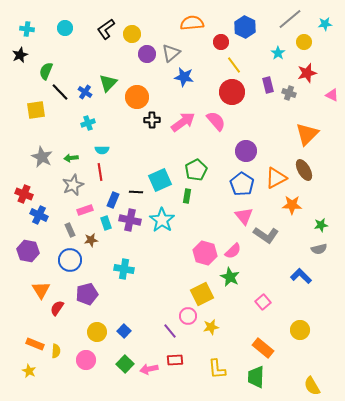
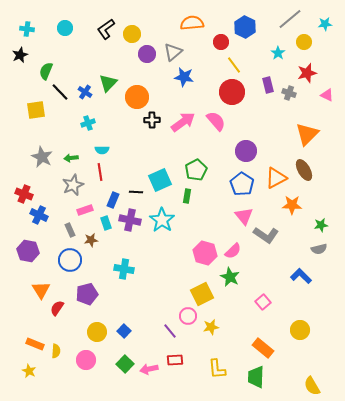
gray triangle at (171, 53): moved 2 px right, 1 px up
pink triangle at (332, 95): moved 5 px left
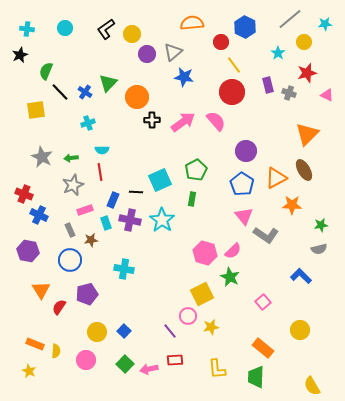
green rectangle at (187, 196): moved 5 px right, 3 px down
red semicircle at (57, 308): moved 2 px right, 1 px up
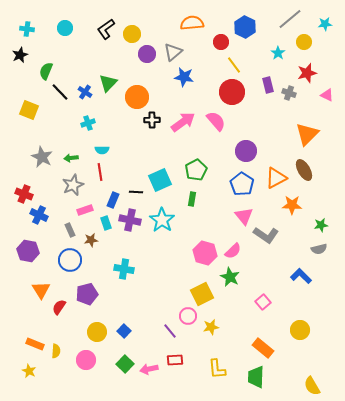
yellow square at (36, 110): moved 7 px left; rotated 30 degrees clockwise
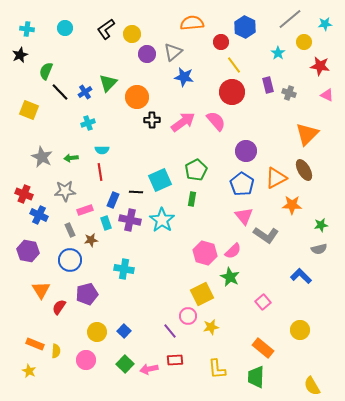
red star at (307, 73): moved 13 px right, 7 px up; rotated 24 degrees clockwise
blue cross at (85, 92): rotated 24 degrees clockwise
gray star at (73, 185): moved 8 px left, 6 px down; rotated 20 degrees clockwise
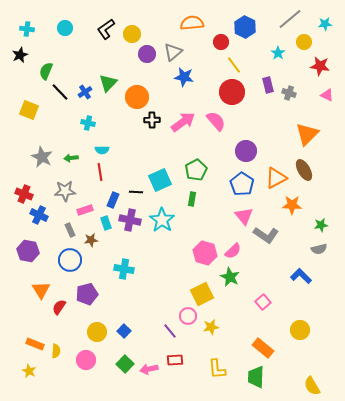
cyan cross at (88, 123): rotated 32 degrees clockwise
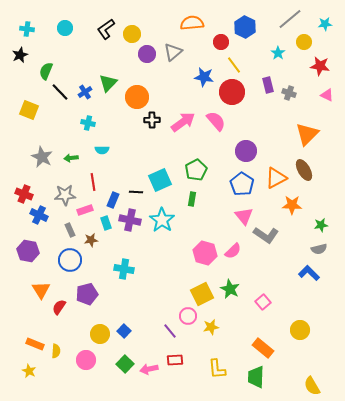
blue star at (184, 77): moved 20 px right
red line at (100, 172): moved 7 px left, 10 px down
gray star at (65, 191): moved 4 px down
blue L-shape at (301, 276): moved 8 px right, 3 px up
green star at (230, 277): moved 12 px down
yellow circle at (97, 332): moved 3 px right, 2 px down
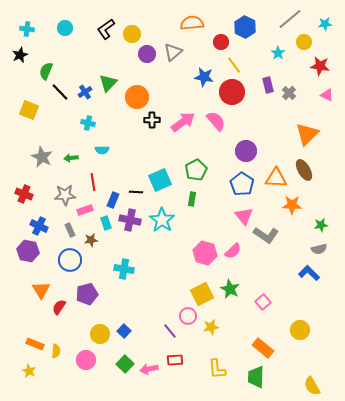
gray cross at (289, 93): rotated 24 degrees clockwise
orange triangle at (276, 178): rotated 30 degrees clockwise
blue cross at (39, 215): moved 11 px down
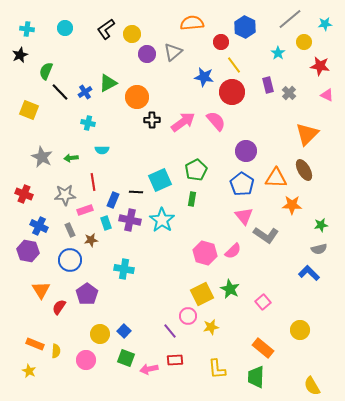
green triangle at (108, 83): rotated 18 degrees clockwise
purple pentagon at (87, 294): rotated 20 degrees counterclockwise
green square at (125, 364): moved 1 px right, 6 px up; rotated 24 degrees counterclockwise
